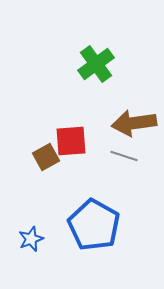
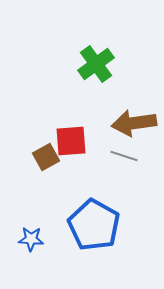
blue star: rotated 25 degrees clockwise
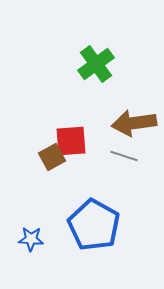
brown square: moved 6 px right
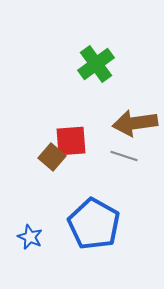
brown arrow: moved 1 px right
brown square: rotated 20 degrees counterclockwise
blue pentagon: moved 1 px up
blue star: moved 1 px left, 2 px up; rotated 20 degrees clockwise
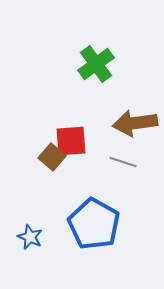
gray line: moved 1 px left, 6 px down
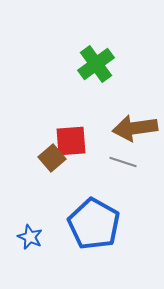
brown arrow: moved 5 px down
brown square: moved 1 px down; rotated 8 degrees clockwise
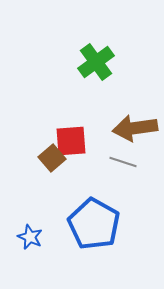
green cross: moved 2 px up
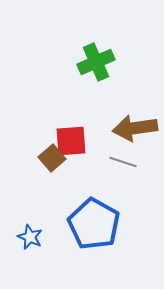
green cross: rotated 12 degrees clockwise
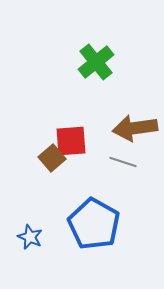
green cross: rotated 15 degrees counterclockwise
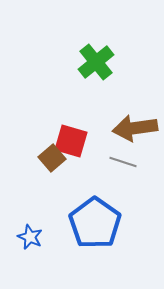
red square: rotated 20 degrees clockwise
blue pentagon: moved 1 px right, 1 px up; rotated 6 degrees clockwise
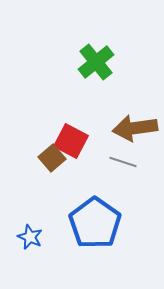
red square: rotated 12 degrees clockwise
